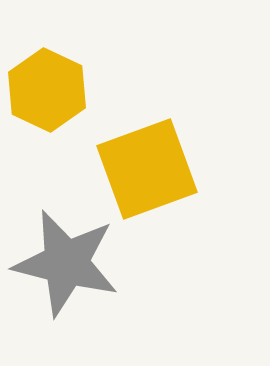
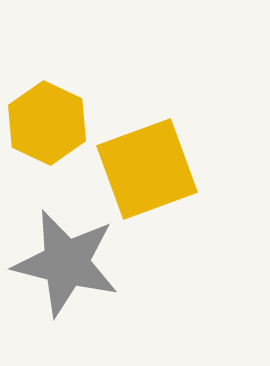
yellow hexagon: moved 33 px down
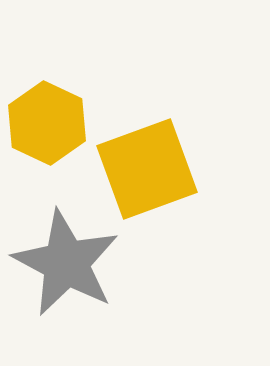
gray star: rotated 14 degrees clockwise
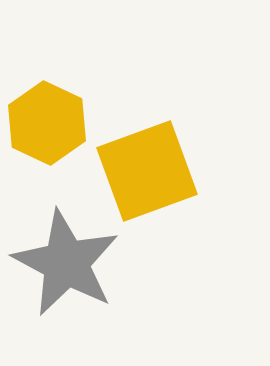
yellow square: moved 2 px down
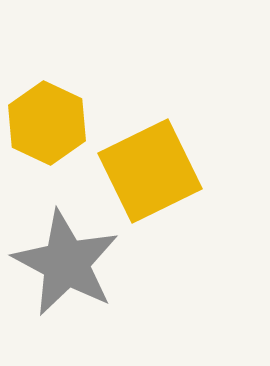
yellow square: moved 3 px right; rotated 6 degrees counterclockwise
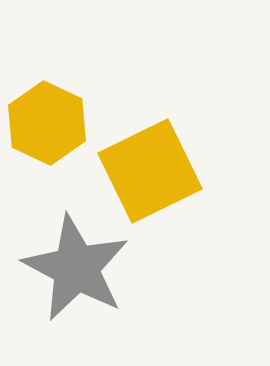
gray star: moved 10 px right, 5 px down
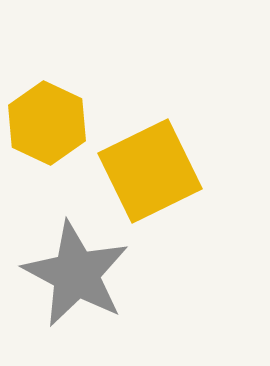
gray star: moved 6 px down
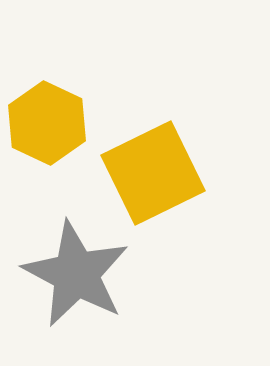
yellow square: moved 3 px right, 2 px down
